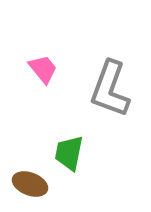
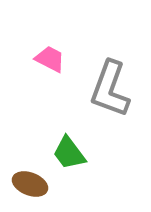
pink trapezoid: moved 7 px right, 10 px up; rotated 24 degrees counterclockwise
green trapezoid: rotated 48 degrees counterclockwise
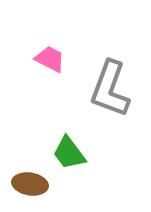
brown ellipse: rotated 12 degrees counterclockwise
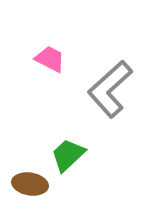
gray L-shape: rotated 28 degrees clockwise
green trapezoid: moved 1 px left, 2 px down; rotated 84 degrees clockwise
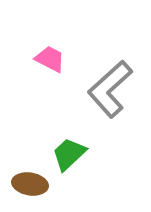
green trapezoid: moved 1 px right, 1 px up
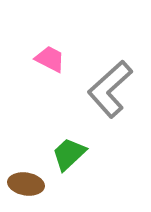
brown ellipse: moved 4 px left
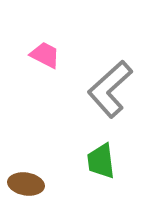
pink trapezoid: moved 5 px left, 4 px up
green trapezoid: moved 32 px right, 7 px down; rotated 54 degrees counterclockwise
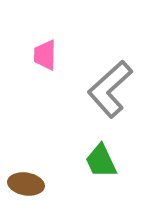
pink trapezoid: rotated 116 degrees counterclockwise
green trapezoid: rotated 18 degrees counterclockwise
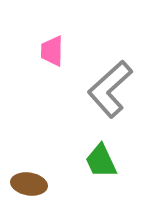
pink trapezoid: moved 7 px right, 4 px up
brown ellipse: moved 3 px right
